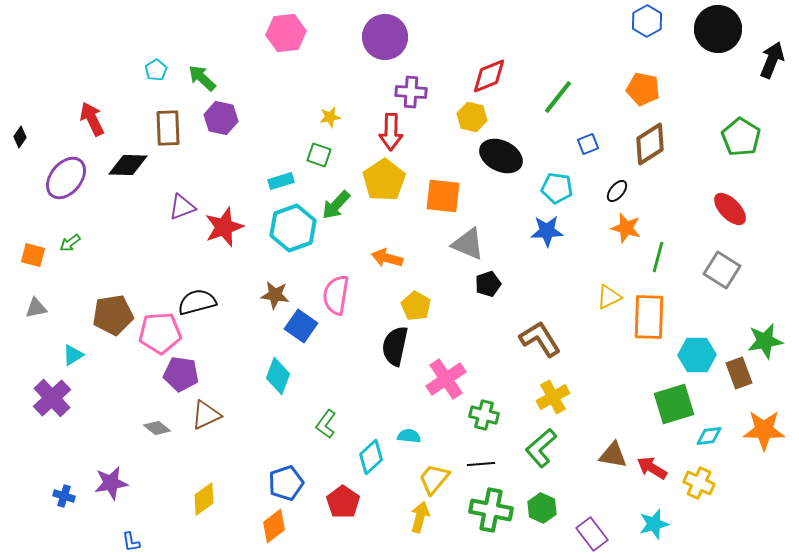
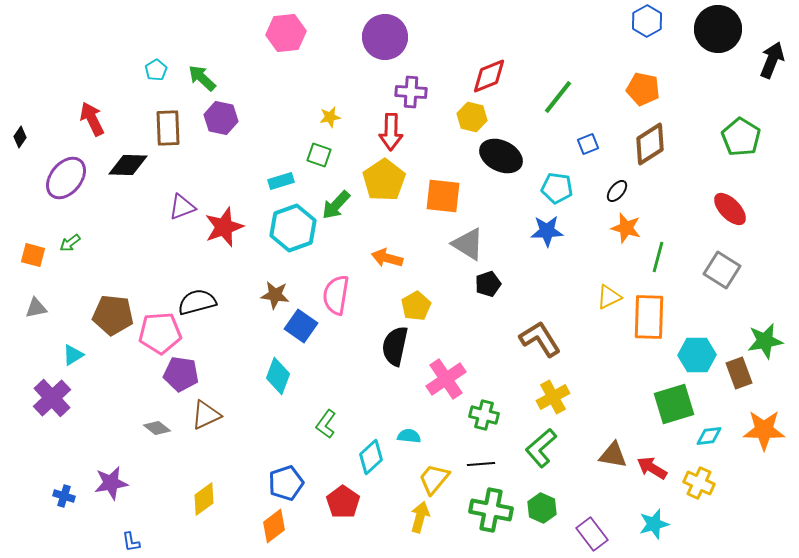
gray triangle at (468, 244): rotated 9 degrees clockwise
yellow pentagon at (416, 306): rotated 12 degrees clockwise
brown pentagon at (113, 315): rotated 15 degrees clockwise
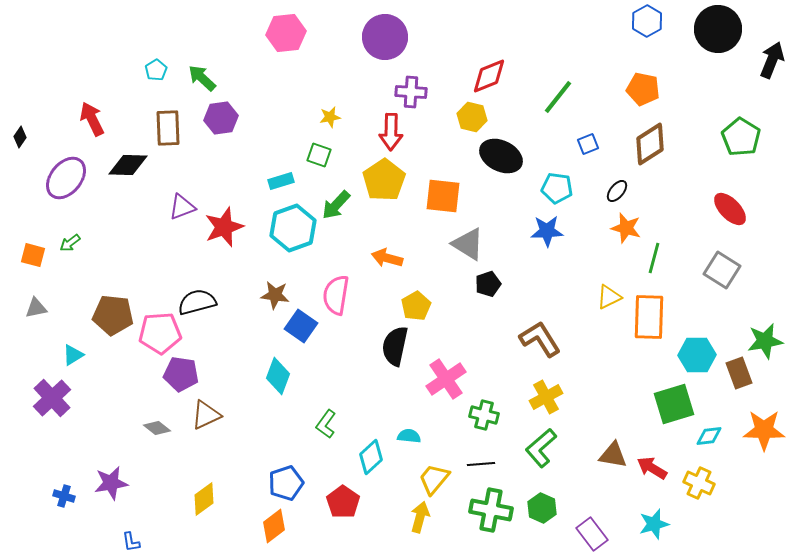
purple hexagon at (221, 118): rotated 20 degrees counterclockwise
green line at (658, 257): moved 4 px left, 1 px down
yellow cross at (553, 397): moved 7 px left
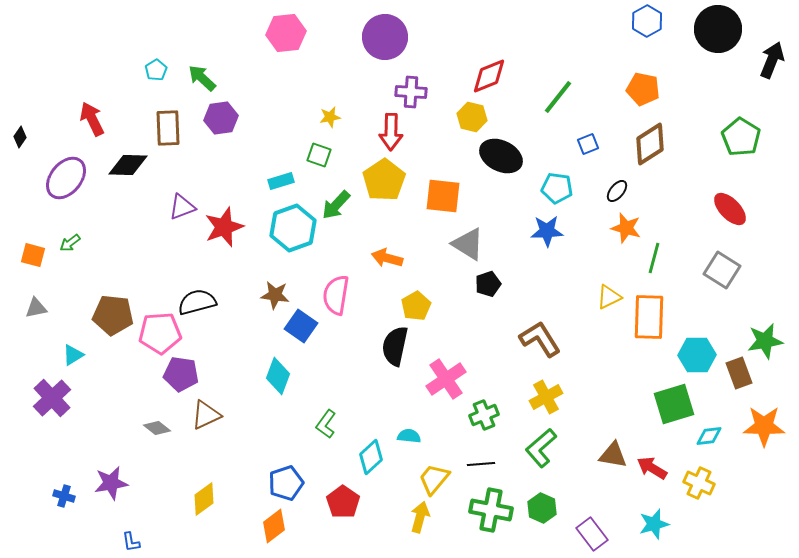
green cross at (484, 415): rotated 36 degrees counterclockwise
orange star at (764, 430): moved 4 px up
